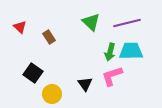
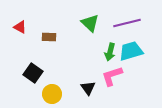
green triangle: moved 1 px left, 1 px down
red triangle: rotated 16 degrees counterclockwise
brown rectangle: rotated 56 degrees counterclockwise
cyan trapezoid: rotated 15 degrees counterclockwise
black triangle: moved 3 px right, 4 px down
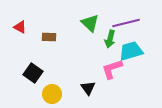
purple line: moved 1 px left
green arrow: moved 13 px up
pink L-shape: moved 7 px up
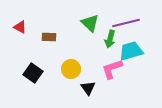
yellow circle: moved 19 px right, 25 px up
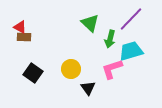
purple line: moved 5 px right, 4 px up; rotated 32 degrees counterclockwise
brown rectangle: moved 25 px left
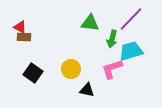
green triangle: rotated 36 degrees counterclockwise
green arrow: moved 2 px right
black triangle: moved 1 px left, 2 px down; rotated 42 degrees counterclockwise
